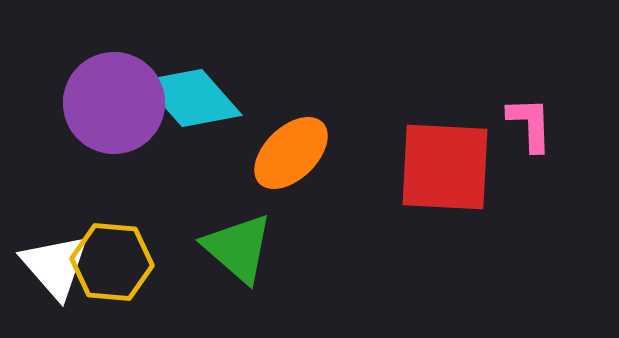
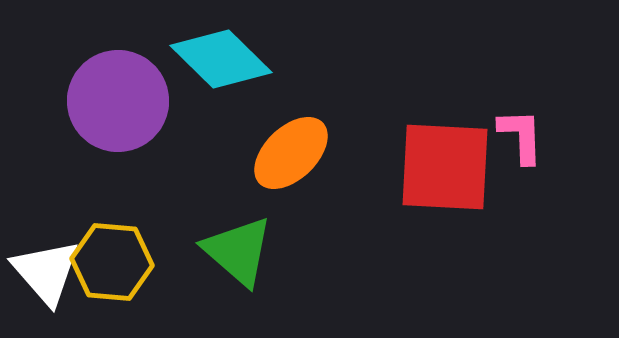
cyan diamond: moved 29 px right, 39 px up; rotated 4 degrees counterclockwise
purple circle: moved 4 px right, 2 px up
pink L-shape: moved 9 px left, 12 px down
green triangle: moved 3 px down
white triangle: moved 9 px left, 6 px down
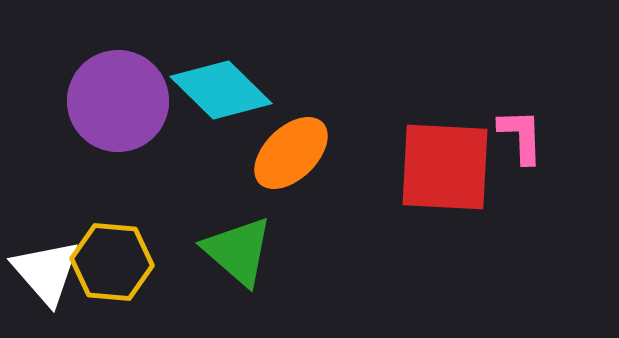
cyan diamond: moved 31 px down
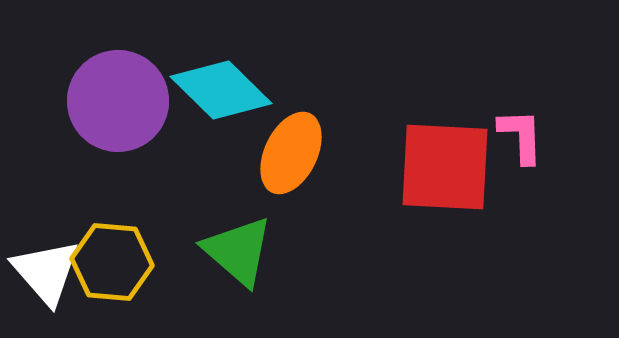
orange ellipse: rotated 20 degrees counterclockwise
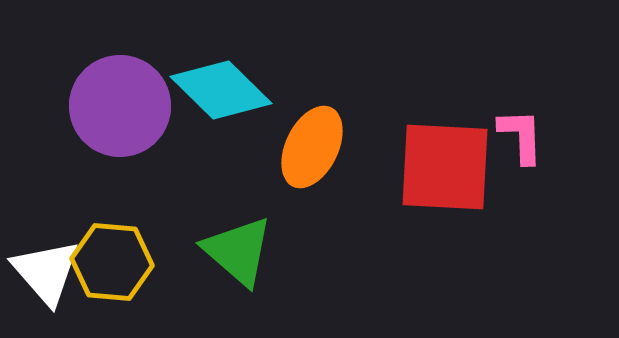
purple circle: moved 2 px right, 5 px down
orange ellipse: moved 21 px right, 6 px up
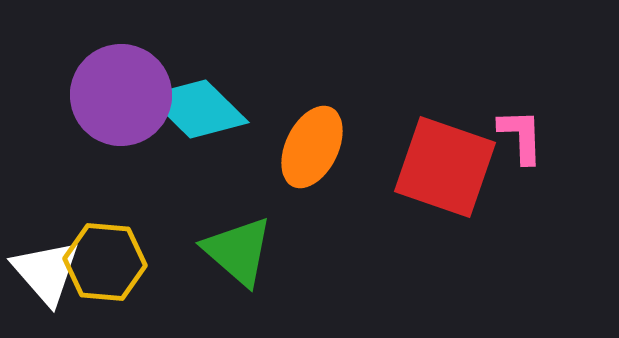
cyan diamond: moved 23 px left, 19 px down
purple circle: moved 1 px right, 11 px up
red square: rotated 16 degrees clockwise
yellow hexagon: moved 7 px left
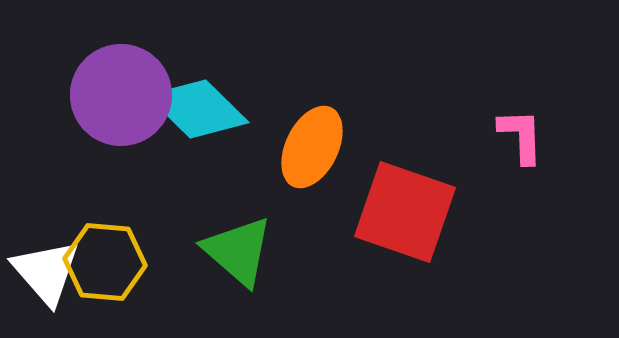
red square: moved 40 px left, 45 px down
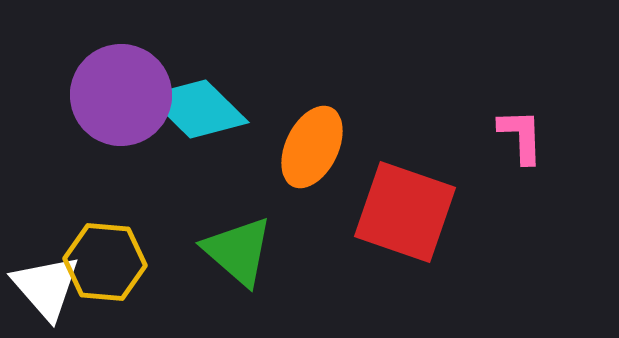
white triangle: moved 15 px down
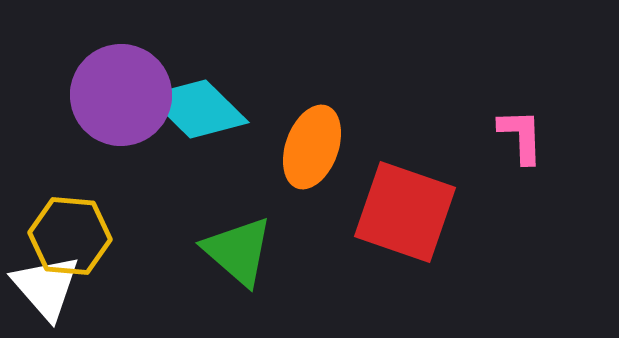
orange ellipse: rotated 6 degrees counterclockwise
yellow hexagon: moved 35 px left, 26 px up
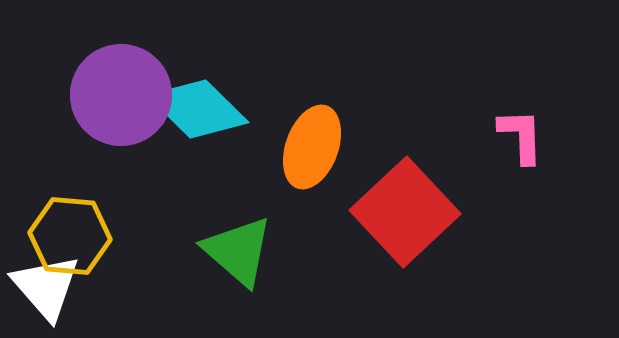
red square: rotated 28 degrees clockwise
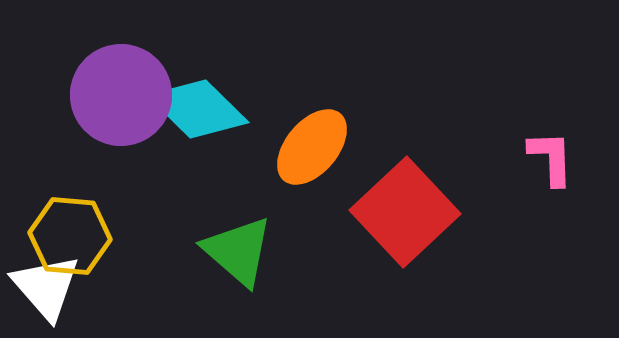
pink L-shape: moved 30 px right, 22 px down
orange ellipse: rotated 20 degrees clockwise
